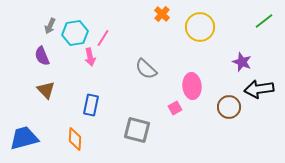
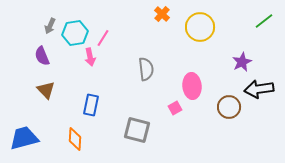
purple star: rotated 24 degrees clockwise
gray semicircle: rotated 140 degrees counterclockwise
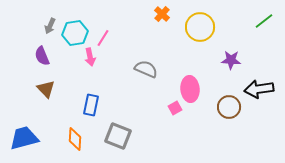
purple star: moved 11 px left, 2 px up; rotated 30 degrees clockwise
gray semicircle: rotated 60 degrees counterclockwise
pink ellipse: moved 2 px left, 3 px down
brown triangle: moved 1 px up
gray square: moved 19 px left, 6 px down; rotated 8 degrees clockwise
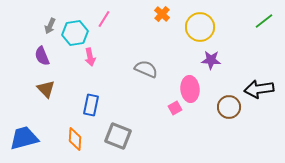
pink line: moved 1 px right, 19 px up
purple star: moved 20 px left
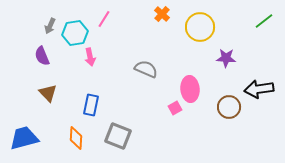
purple star: moved 15 px right, 2 px up
brown triangle: moved 2 px right, 4 px down
orange diamond: moved 1 px right, 1 px up
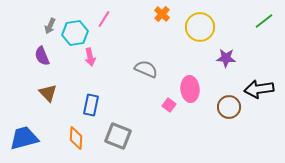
pink square: moved 6 px left, 3 px up; rotated 24 degrees counterclockwise
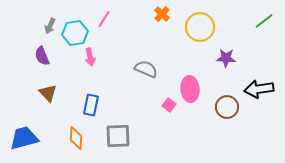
brown circle: moved 2 px left
gray square: rotated 24 degrees counterclockwise
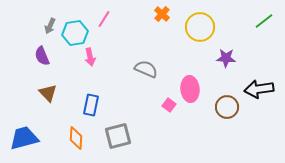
gray square: rotated 12 degrees counterclockwise
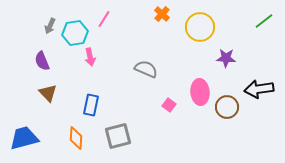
purple semicircle: moved 5 px down
pink ellipse: moved 10 px right, 3 px down
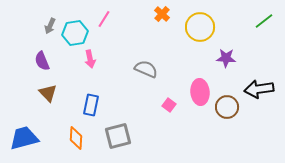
pink arrow: moved 2 px down
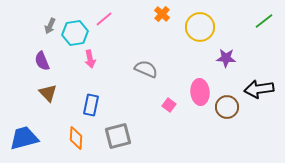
pink line: rotated 18 degrees clockwise
